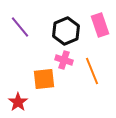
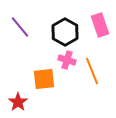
black hexagon: moved 1 px left, 1 px down; rotated 8 degrees counterclockwise
pink cross: moved 3 px right
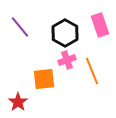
black hexagon: moved 1 px down
pink cross: rotated 36 degrees counterclockwise
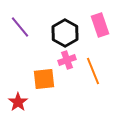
orange line: moved 1 px right
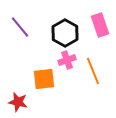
red star: rotated 24 degrees counterclockwise
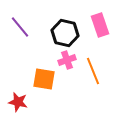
black hexagon: rotated 16 degrees counterclockwise
orange square: rotated 15 degrees clockwise
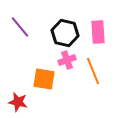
pink rectangle: moved 2 px left, 7 px down; rotated 15 degrees clockwise
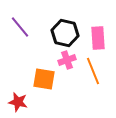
pink rectangle: moved 6 px down
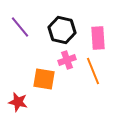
black hexagon: moved 3 px left, 3 px up
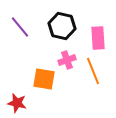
black hexagon: moved 4 px up
red star: moved 1 px left, 1 px down
